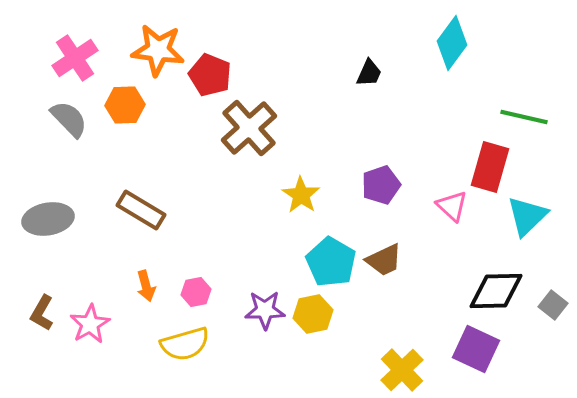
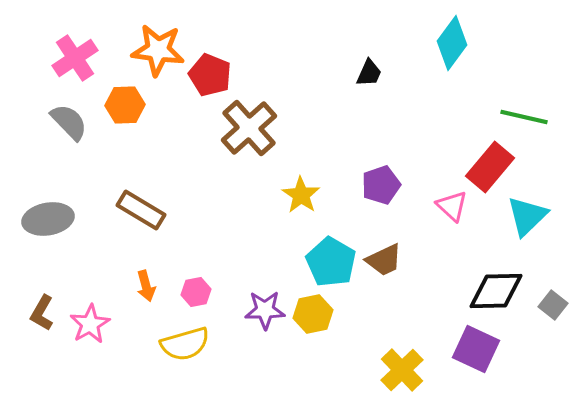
gray semicircle: moved 3 px down
red rectangle: rotated 24 degrees clockwise
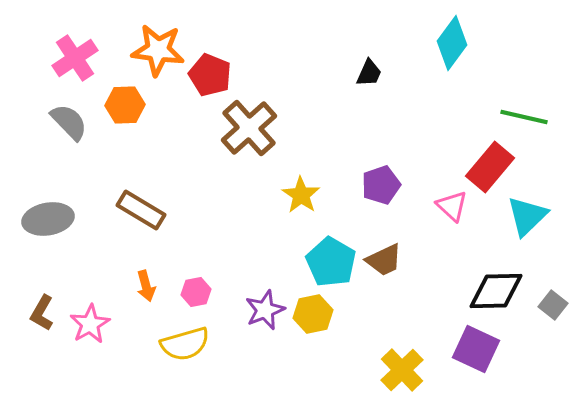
purple star: rotated 21 degrees counterclockwise
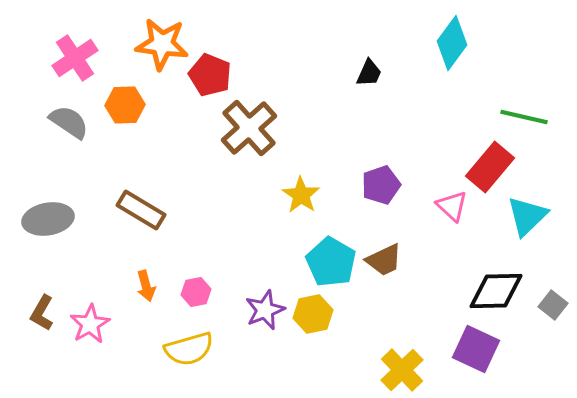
orange star: moved 4 px right, 6 px up
gray semicircle: rotated 12 degrees counterclockwise
yellow semicircle: moved 4 px right, 5 px down
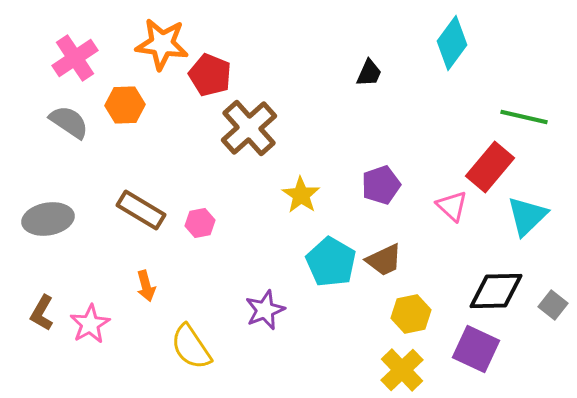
pink hexagon: moved 4 px right, 69 px up
yellow hexagon: moved 98 px right
yellow semicircle: moved 2 px right, 2 px up; rotated 72 degrees clockwise
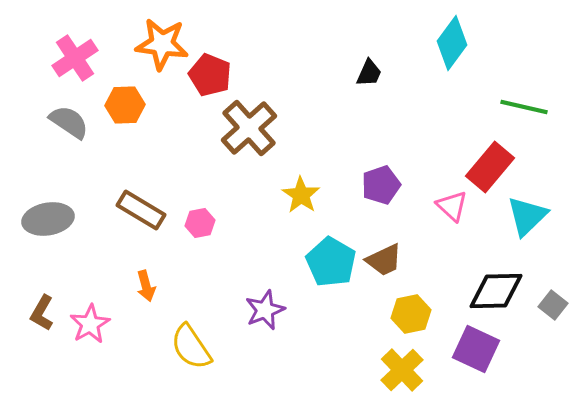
green line: moved 10 px up
